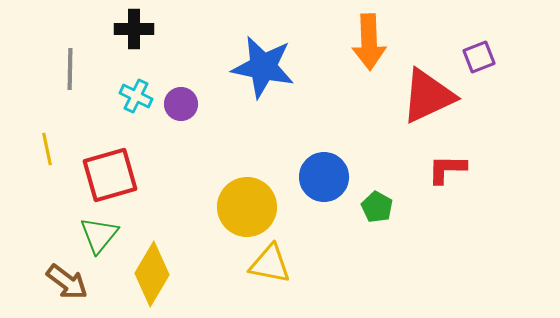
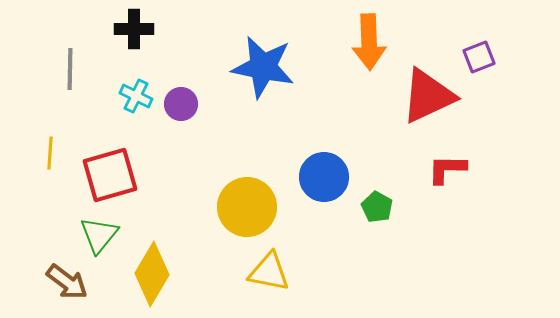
yellow line: moved 3 px right, 4 px down; rotated 16 degrees clockwise
yellow triangle: moved 1 px left, 8 px down
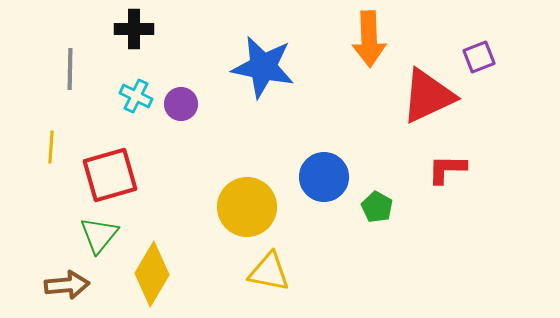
orange arrow: moved 3 px up
yellow line: moved 1 px right, 6 px up
brown arrow: moved 3 px down; rotated 42 degrees counterclockwise
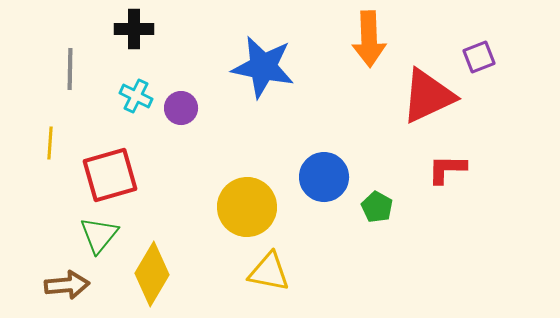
purple circle: moved 4 px down
yellow line: moved 1 px left, 4 px up
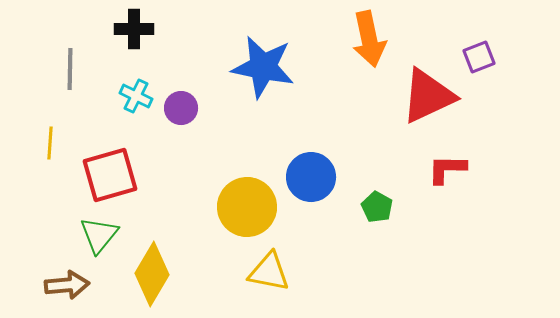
orange arrow: rotated 10 degrees counterclockwise
blue circle: moved 13 px left
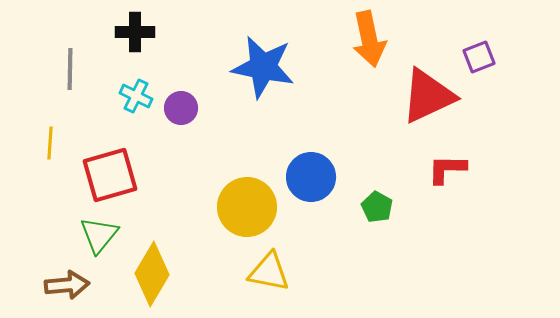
black cross: moved 1 px right, 3 px down
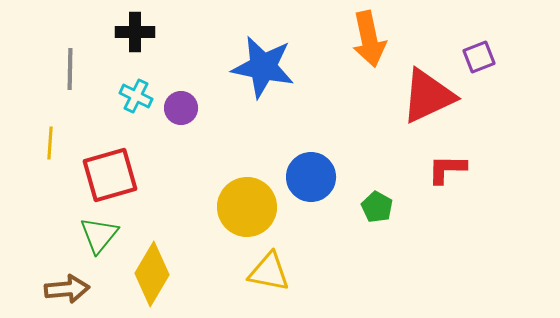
brown arrow: moved 4 px down
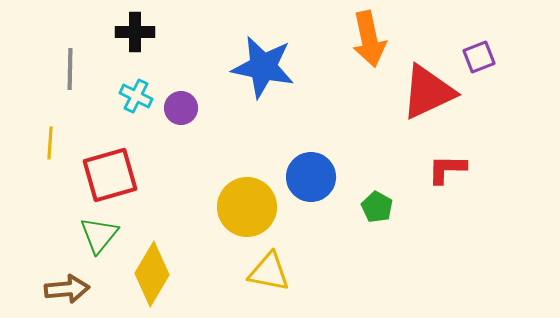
red triangle: moved 4 px up
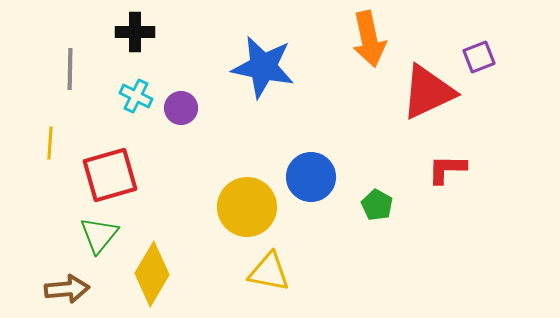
green pentagon: moved 2 px up
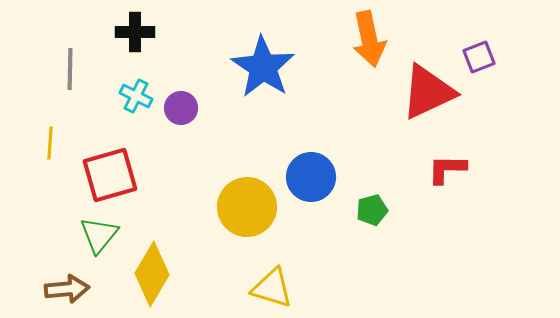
blue star: rotated 22 degrees clockwise
green pentagon: moved 5 px left, 5 px down; rotated 28 degrees clockwise
yellow triangle: moved 3 px right, 16 px down; rotated 6 degrees clockwise
